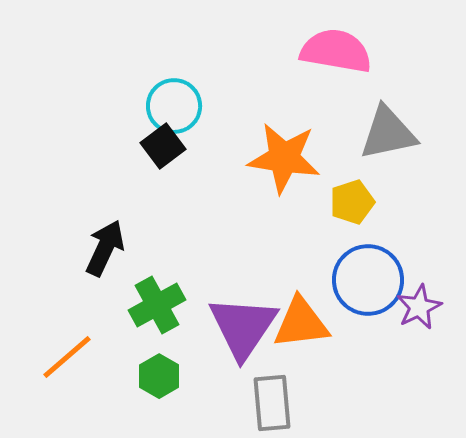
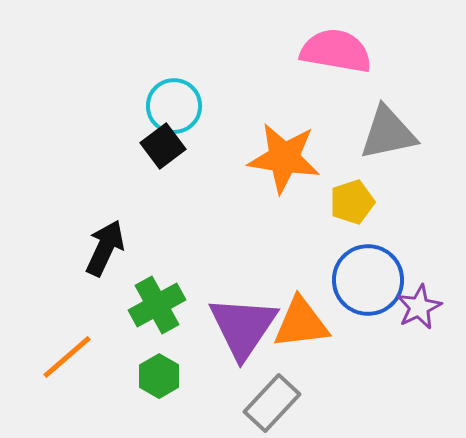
gray rectangle: rotated 48 degrees clockwise
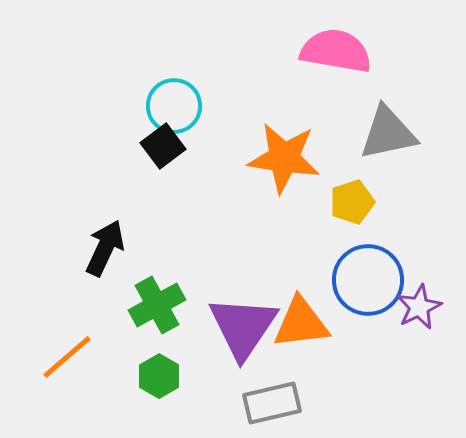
gray rectangle: rotated 34 degrees clockwise
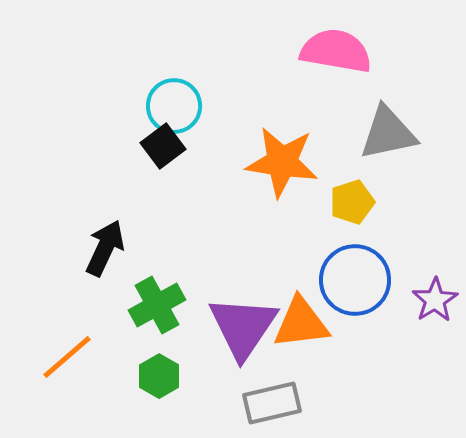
orange star: moved 2 px left, 4 px down
blue circle: moved 13 px left
purple star: moved 16 px right, 7 px up; rotated 6 degrees counterclockwise
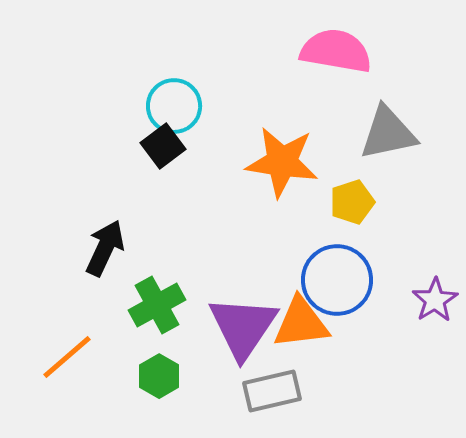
blue circle: moved 18 px left
gray rectangle: moved 12 px up
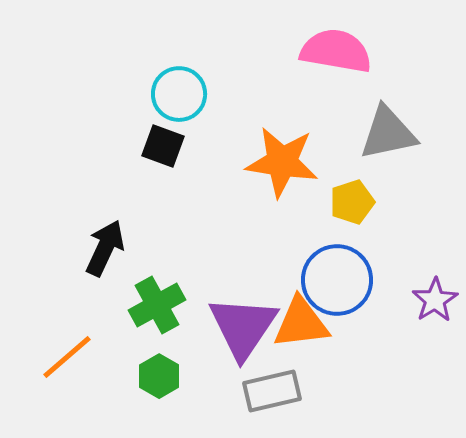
cyan circle: moved 5 px right, 12 px up
black square: rotated 33 degrees counterclockwise
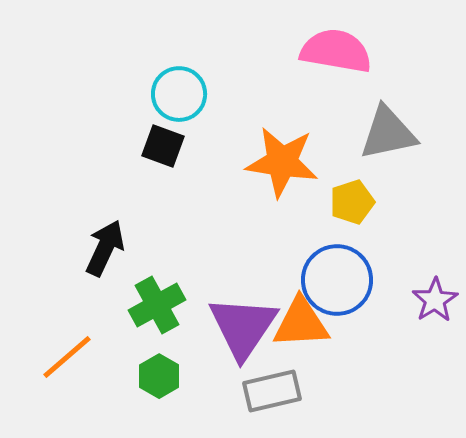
orange triangle: rotated 4 degrees clockwise
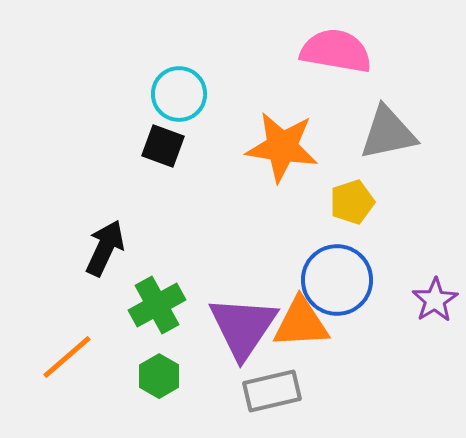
orange star: moved 15 px up
